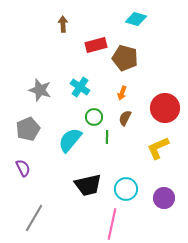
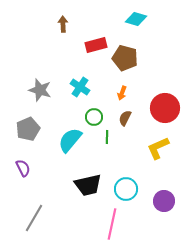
purple circle: moved 3 px down
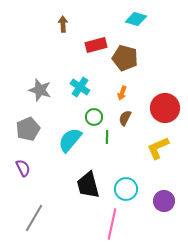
black trapezoid: rotated 88 degrees clockwise
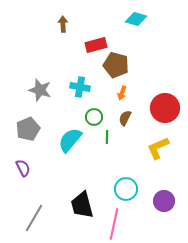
brown pentagon: moved 9 px left, 7 px down
cyan cross: rotated 24 degrees counterclockwise
black trapezoid: moved 6 px left, 20 px down
pink line: moved 2 px right
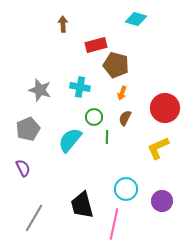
purple circle: moved 2 px left
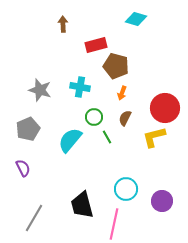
brown pentagon: moved 1 px down
green line: rotated 32 degrees counterclockwise
yellow L-shape: moved 4 px left, 11 px up; rotated 10 degrees clockwise
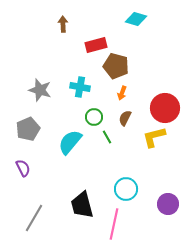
cyan semicircle: moved 2 px down
purple circle: moved 6 px right, 3 px down
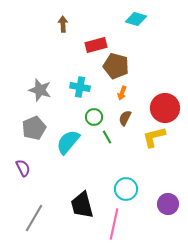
gray pentagon: moved 6 px right, 1 px up
cyan semicircle: moved 2 px left
